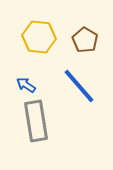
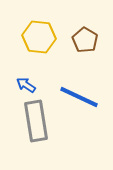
blue line: moved 11 px down; rotated 24 degrees counterclockwise
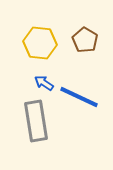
yellow hexagon: moved 1 px right, 6 px down
blue arrow: moved 18 px right, 2 px up
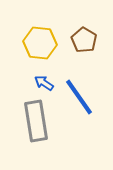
brown pentagon: moved 1 px left
blue line: rotated 30 degrees clockwise
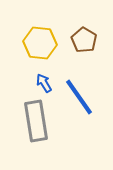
blue arrow: rotated 24 degrees clockwise
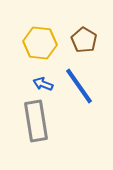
blue arrow: moved 1 px left, 1 px down; rotated 36 degrees counterclockwise
blue line: moved 11 px up
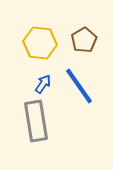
brown pentagon: rotated 10 degrees clockwise
blue arrow: rotated 102 degrees clockwise
